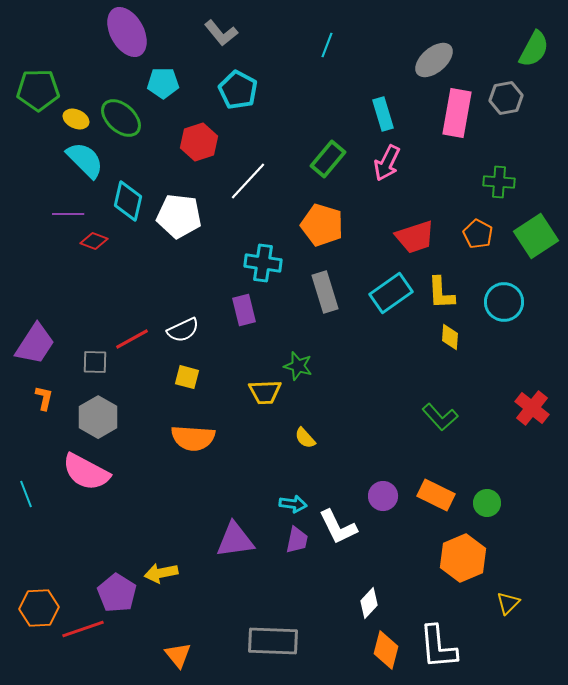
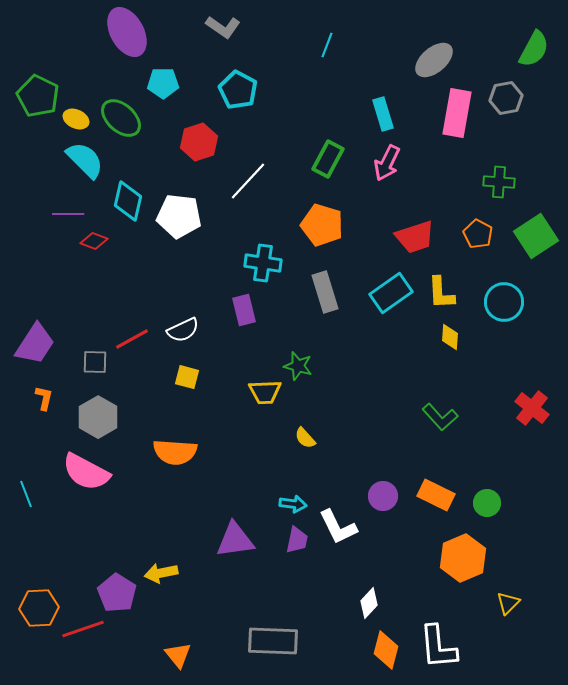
gray L-shape at (221, 33): moved 2 px right, 6 px up; rotated 16 degrees counterclockwise
green pentagon at (38, 90): moved 6 px down; rotated 27 degrees clockwise
green rectangle at (328, 159): rotated 12 degrees counterclockwise
orange semicircle at (193, 438): moved 18 px left, 14 px down
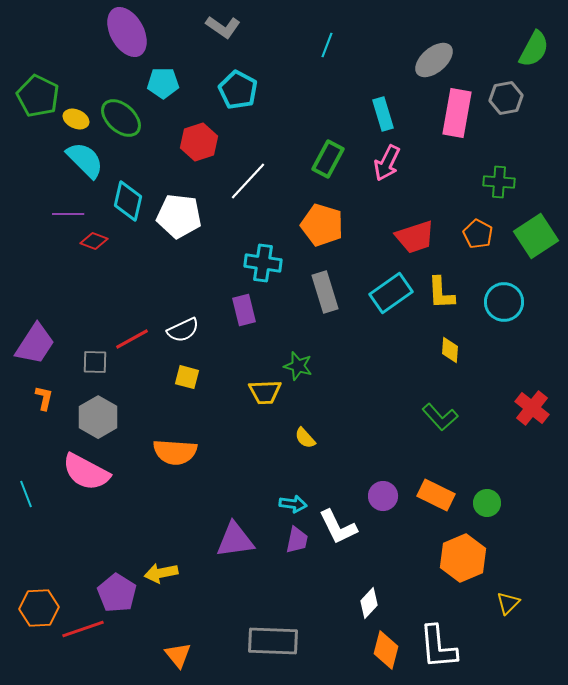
yellow diamond at (450, 337): moved 13 px down
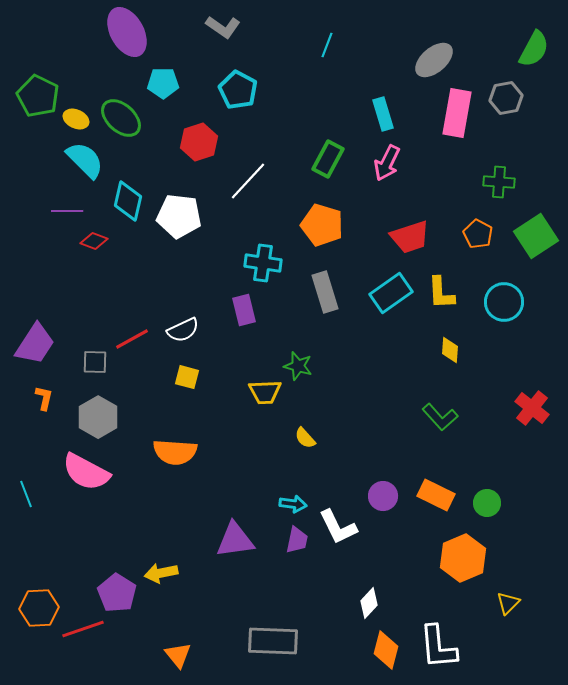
purple line at (68, 214): moved 1 px left, 3 px up
red trapezoid at (415, 237): moved 5 px left
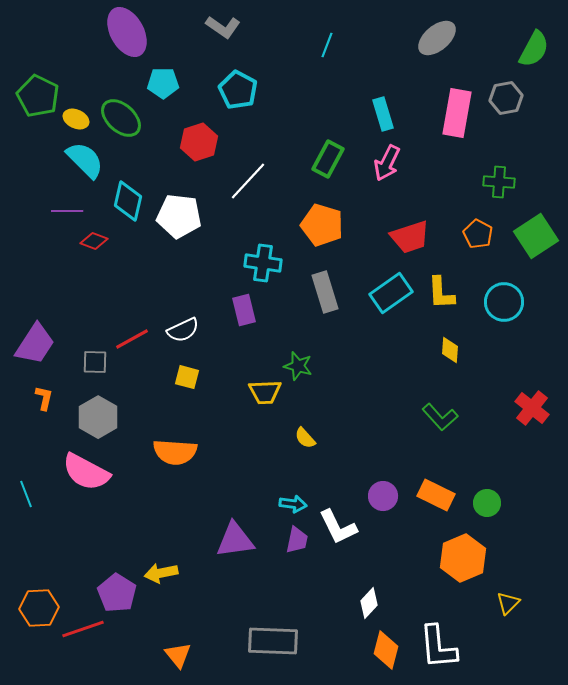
gray ellipse at (434, 60): moved 3 px right, 22 px up
